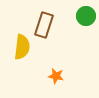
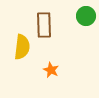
brown rectangle: rotated 20 degrees counterclockwise
orange star: moved 5 px left, 6 px up; rotated 14 degrees clockwise
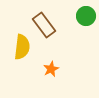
brown rectangle: rotated 35 degrees counterclockwise
orange star: moved 1 px up; rotated 21 degrees clockwise
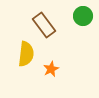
green circle: moved 3 px left
yellow semicircle: moved 4 px right, 7 px down
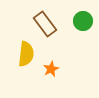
green circle: moved 5 px down
brown rectangle: moved 1 px right, 1 px up
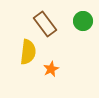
yellow semicircle: moved 2 px right, 2 px up
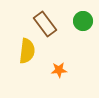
yellow semicircle: moved 1 px left, 1 px up
orange star: moved 8 px right, 1 px down; rotated 21 degrees clockwise
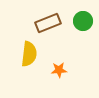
brown rectangle: moved 3 px right, 1 px up; rotated 75 degrees counterclockwise
yellow semicircle: moved 2 px right, 3 px down
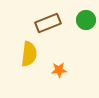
green circle: moved 3 px right, 1 px up
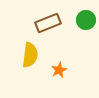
yellow semicircle: moved 1 px right, 1 px down
orange star: rotated 21 degrees counterclockwise
